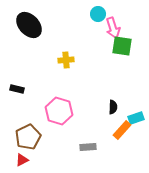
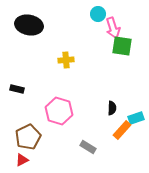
black ellipse: rotated 36 degrees counterclockwise
black semicircle: moved 1 px left, 1 px down
gray rectangle: rotated 35 degrees clockwise
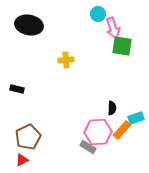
pink hexagon: moved 39 px right, 21 px down; rotated 20 degrees counterclockwise
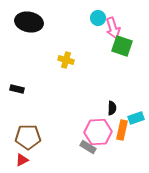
cyan circle: moved 4 px down
black ellipse: moved 3 px up
green square: rotated 10 degrees clockwise
yellow cross: rotated 21 degrees clockwise
orange rectangle: rotated 30 degrees counterclockwise
brown pentagon: rotated 25 degrees clockwise
